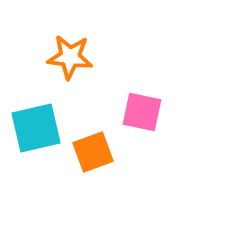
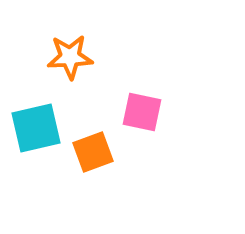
orange star: rotated 9 degrees counterclockwise
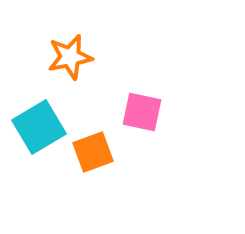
orange star: rotated 9 degrees counterclockwise
cyan square: moved 3 px right, 1 px up; rotated 18 degrees counterclockwise
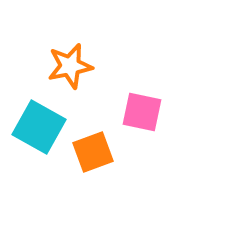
orange star: moved 9 px down
cyan square: rotated 30 degrees counterclockwise
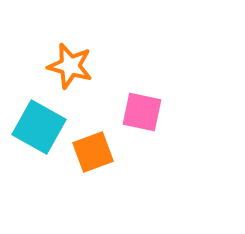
orange star: rotated 27 degrees clockwise
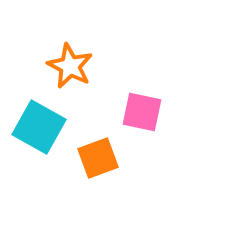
orange star: rotated 12 degrees clockwise
orange square: moved 5 px right, 6 px down
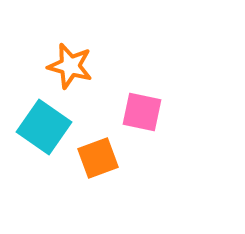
orange star: rotated 12 degrees counterclockwise
cyan square: moved 5 px right; rotated 6 degrees clockwise
